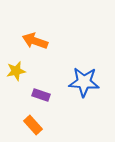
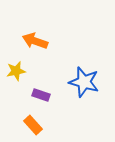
blue star: rotated 12 degrees clockwise
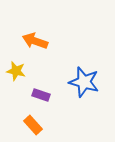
yellow star: rotated 24 degrees clockwise
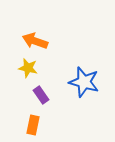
yellow star: moved 12 px right, 3 px up
purple rectangle: rotated 36 degrees clockwise
orange rectangle: rotated 54 degrees clockwise
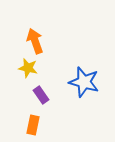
orange arrow: rotated 50 degrees clockwise
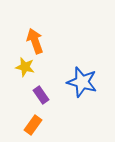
yellow star: moved 3 px left, 1 px up
blue star: moved 2 px left
orange rectangle: rotated 24 degrees clockwise
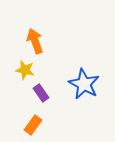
yellow star: moved 3 px down
blue star: moved 2 px right, 2 px down; rotated 12 degrees clockwise
purple rectangle: moved 2 px up
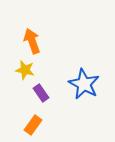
orange arrow: moved 3 px left
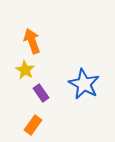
yellow star: rotated 18 degrees clockwise
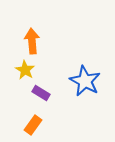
orange arrow: rotated 15 degrees clockwise
blue star: moved 1 px right, 3 px up
purple rectangle: rotated 24 degrees counterclockwise
